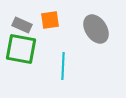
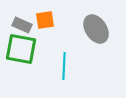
orange square: moved 5 px left
cyan line: moved 1 px right
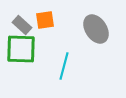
gray rectangle: rotated 18 degrees clockwise
green square: rotated 8 degrees counterclockwise
cyan line: rotated 12 degrees clockwise
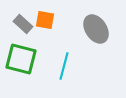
orange square: rotated 18 degrees clockwise
gray rectangle: moved 1 px right, 1 px up
green square: moved 10 px down; rotated 12 degrees clockwise
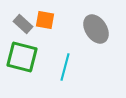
green square: moved 1 px right, 2 px up
cyan line: moved 1 px right, 1 px down
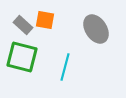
gray rectangle: moved 1 px down
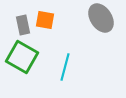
gray rectangle: rotated 36 degrees clockwise
gray ellipse: moved 5 px right, 11 px up
green square: rotated 16 degrees clockwise
